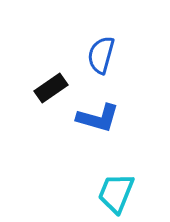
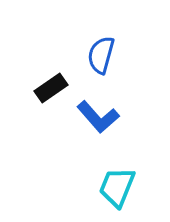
blue L-shape: moved 1 px up; rotated 33 degrees clockwise
cyan trapezoid: moved 1 px right, 6 px up
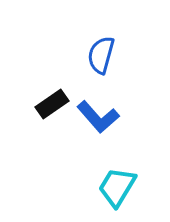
black rectangle: moved 1 px right, 16 px down
cyan trapezoid: rotated 9 degrees clockwise
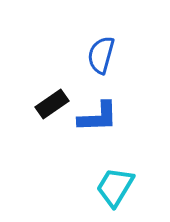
blue L-shape: rotated 51 degrees counterclockwise
cyan trapezoid: moved 2 px left
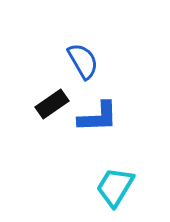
blue semicircle: moved 18 px left, 6 px down; rotated 135 degrees clockwise
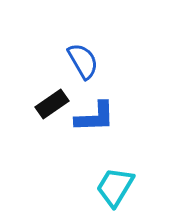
blue L-shape: moved 3 px left
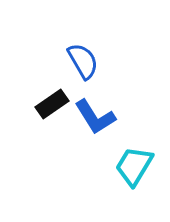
blue L-shape: rotated 60 degrees clockwise
cyan trapezoid: moved 19 px right, 21 px up
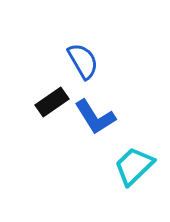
black rectangle: moved 2 px up
cyan trapezoid: rotated 15 degrees clockwise
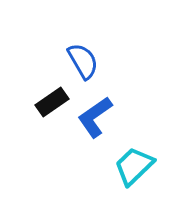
blue L-shape: rotated 87 degrees clockwise
